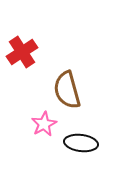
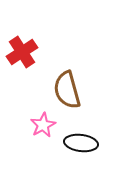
pink star: moved 1 px left, 1 px down
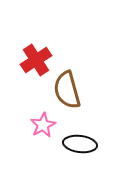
red cross: moved 14 px right, 8 px down
black ellipse: moved 1 px left, 1 px down
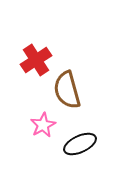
black ellipse: rotated 32 degrees counterclockwise
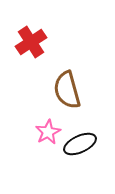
red cross: moved 5 px left, 18 px up
pink star: moved 5 px right, 7 px down
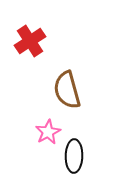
red cross: moved 1 px left, 1 px up
black ellipse: moved 6 px left, 12 px down; rotated 64 degrees counterclockwise
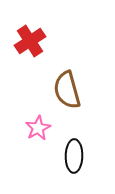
pink star: moved 10 px left, 4 px up
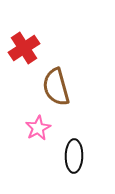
red cross: moved 6 px left, 7 px down
brown semicircle: moved 11 px left, 3 px up
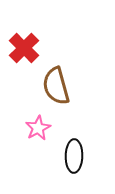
red cross: rotated 12 degrees counterclockwise
brown semicircle: moved 1 px up
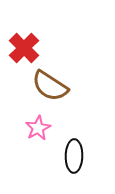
brown semicircle: moved 6 px left; rotated 42 degrees counterclockwise
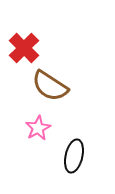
black ellipse: rotated 12 degrees clockwise
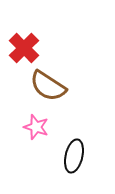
brown semicircle: moved 2 px left
pink star: moved 2 px left, 1 px up; rotated 25 degrees counterclockwise
